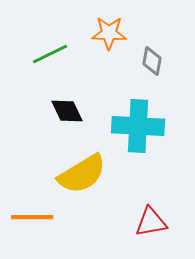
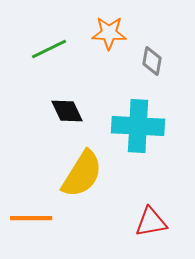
green line: moved 1 px left, 5 px up
yellow semicircle: rotated 27 degrees counterclockwise
orange line: moved 1 px left, 1 px down
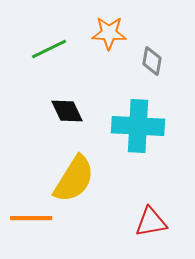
yellow semicircle: moved 8 px left, 5 px down
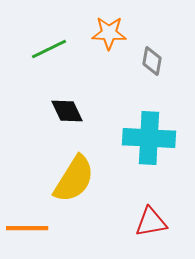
cyan cross: moved 11 px right, 12 px down
orange line: moved 4 px left, 10 px down
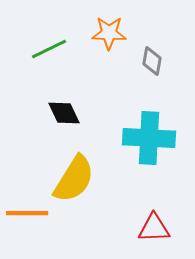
black diamond: moved 3 px left, 2 px down
red triangle: moved 3 px right, 6 px down; rotated 8 degrees clockwise
orange line: moved 15 px up
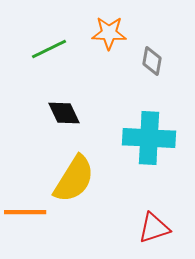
orange line: moved 2 px left, 1 px up
red triangle: rotated 16 degrees counterclockwise
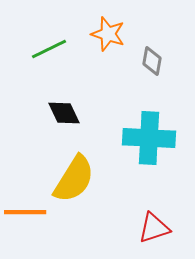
orange star: moved 1 px left, 1 px down; rotated 16 degrees clockwise
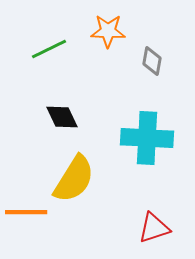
orange star: moved 3 px up; rotated 16 degrees counterclockwise
black diamond: moved 2 px left, 4 px down
cyan cross: moved 2 px left
orange line: moved 1 px right
